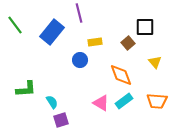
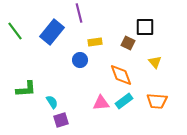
green line: moved 6 px down
brown square: rotated 24 degrees counterclockwise
pink triangle: rotated 36 degrees counterclockwise
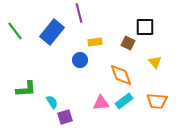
purple square: moved 4 px right, 3 px up
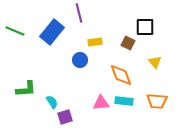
green line: rotated 30 degrees counterclockwise
cyan rectangle: rotated 42 degrees clockwise
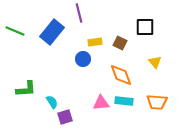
brown square: moved 8 px left
blue circle: moved 3 px right, 1 px up
orange trapezoid: moved 1 px down
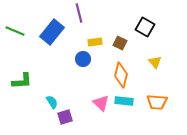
black square: rotated 30 degrees clockwise
orange diamond: rotated 35 degrees clockwise
green L-shape: moved 4 px left, 8 px up
pink triangle: rotated 48 degrees clockwise
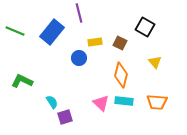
blue circle: moved 4 px left, 1 px up
green L-shape: rotated 150 degrees counterclockwise
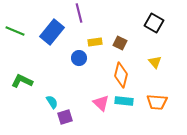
black square: moved 9 px right, 4 px up
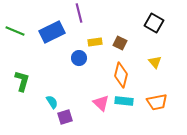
blue rectangle: rotated 25 degrees clockwise
green L-shape: rotated 80 degrees clockwise
orange trapezoid: rotated 15 degrees counterclockwise
